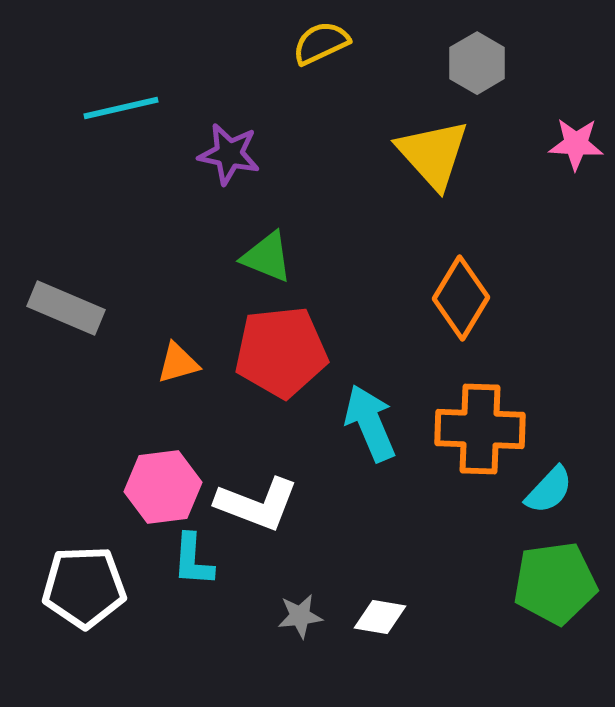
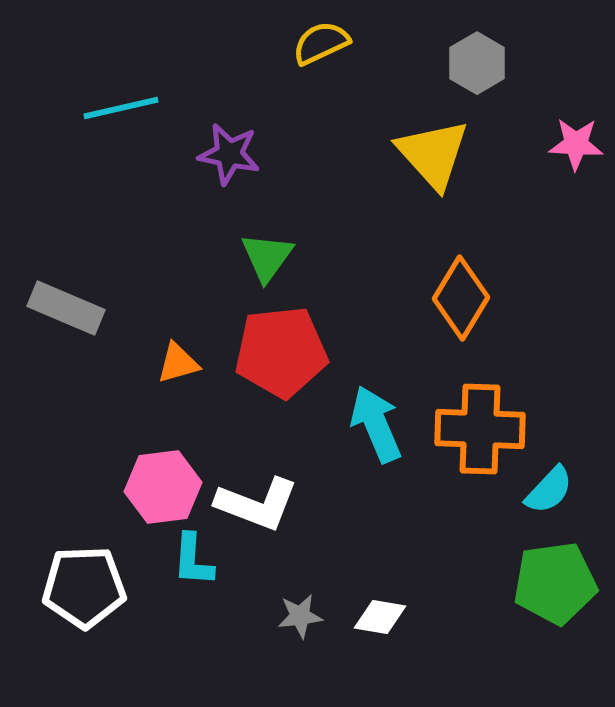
green triangle: rotated 44 degrees clockwise
cyan arrow: moved 6 px right, 1 px down
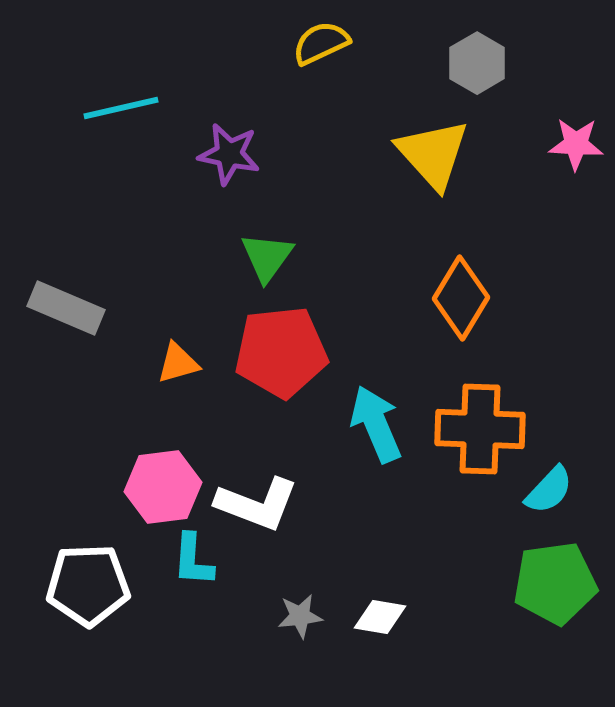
white pentagon: moved 4 px right, 2 px up
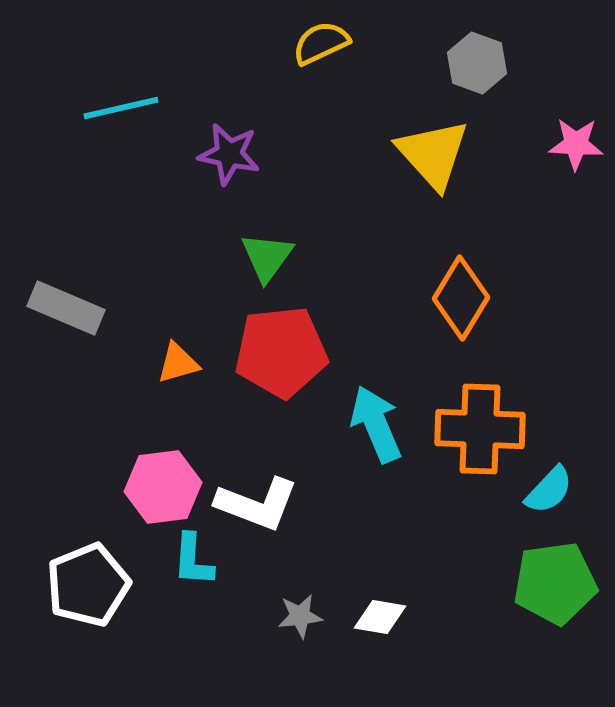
gray hexagon: rotated 10 degrees counterclockwise
white pentagon: rotated 20 degrees counterclockwise
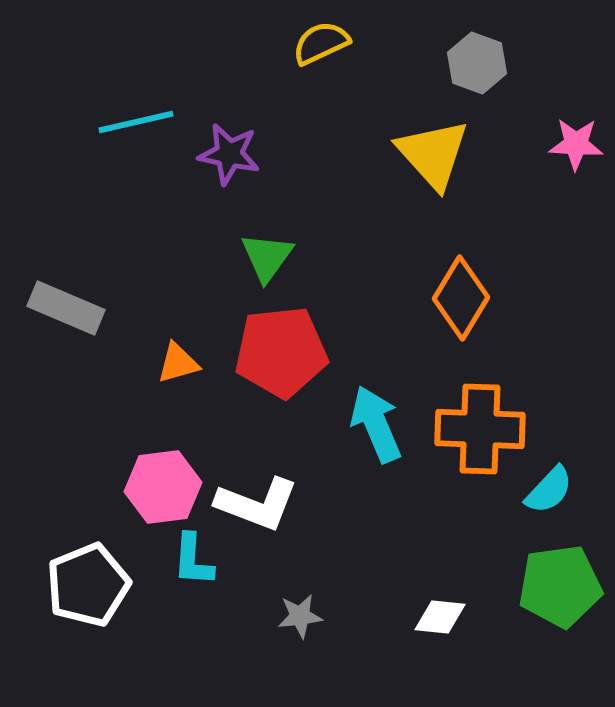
cyan line: moved 15 px right, 14 px down
green pentagon: moved 5 px right, 3 px down
white diamond: moved 60 px right; rotated 4 degrees counterclockwise
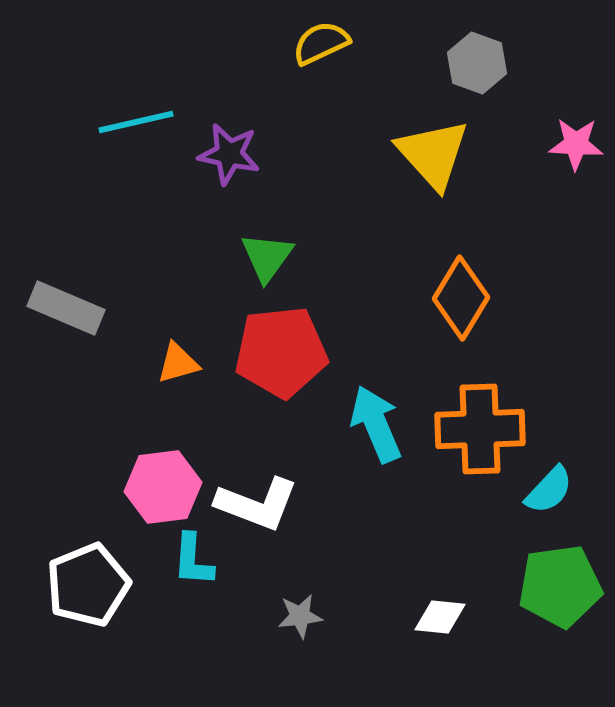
orange cross: rotated 4 degrees counterclockwise
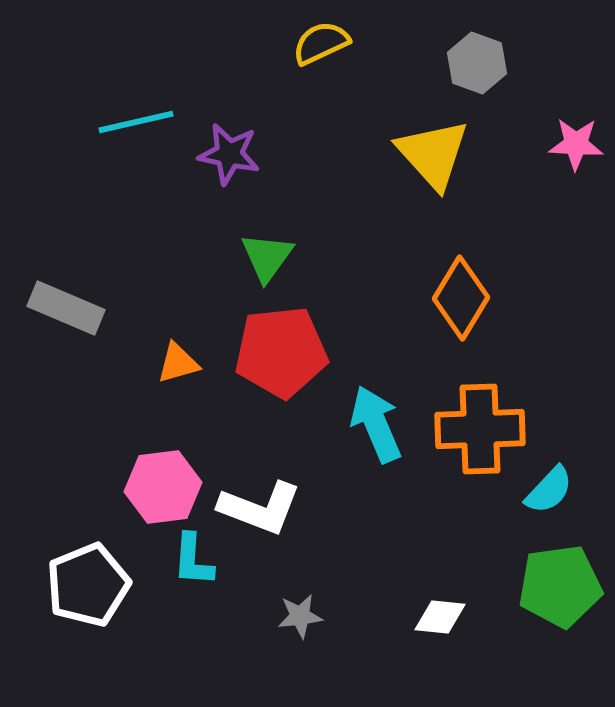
white L-shape: moved 3 px right, 4 px down
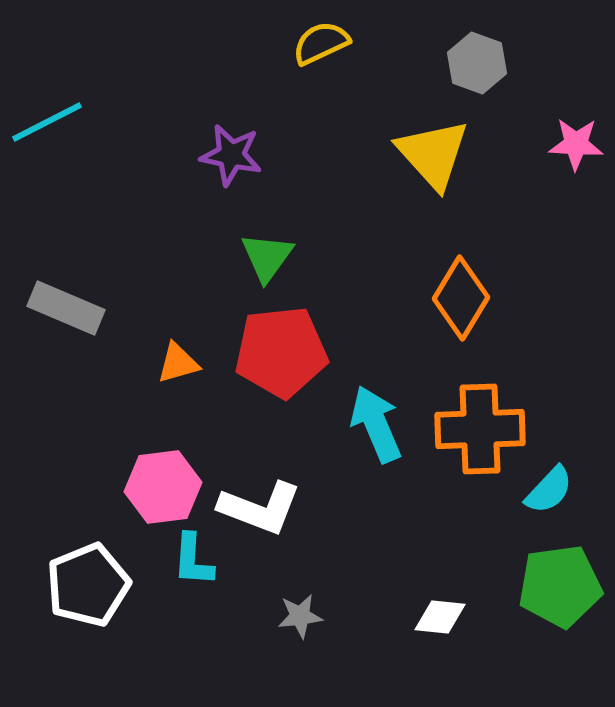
cyan line: moved 89 px left; rotated 14 degrees counterclockwise
purple star: moved 2 px right, 1 px down
